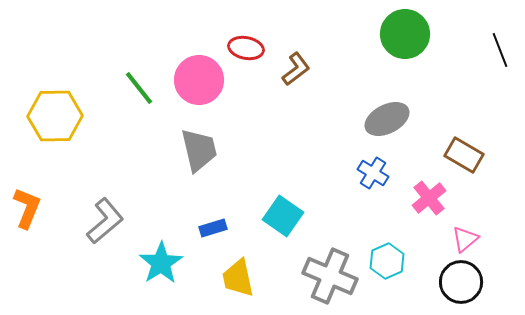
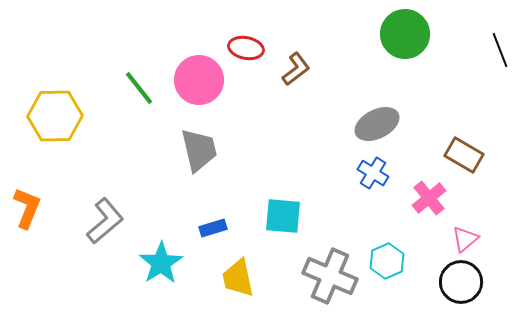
gray ellipse: moved 10 px left, 5 px down
cyan square: rotated 30 degrees counterclockwise
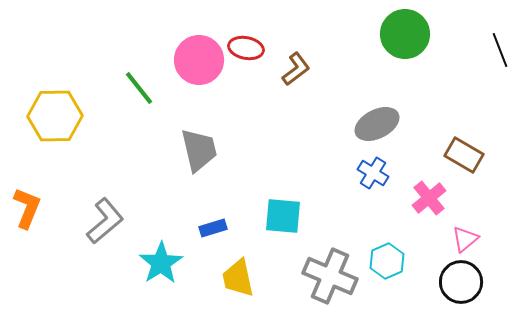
pink circle: moved 20 px up
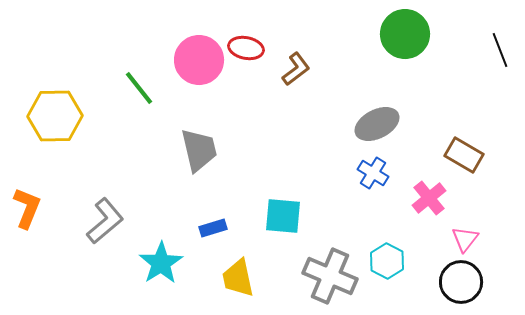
pink triangle: rotated 12 degrees counterclockwise
cyan hexagon: rotated 8 degrees counterclockwise
